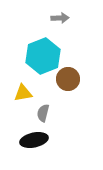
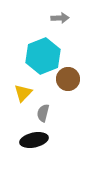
yellow triangle: rotated 36 degrees counterclockwise
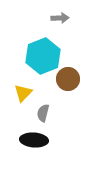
black ellipse: rotated 16 degrees clockwise
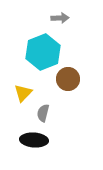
cyan hexagon: moved 4 px up
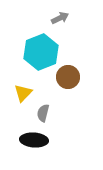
gray arrow: rotated 24 degrees counterclockwise
cyan hexagon: moved 2 px left
brown circle: moved 2 px up
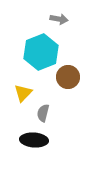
gray arrow: moved 1 px left, 1 px down; rotated 36 degrees clockwise
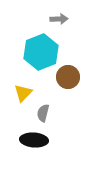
gray arrow: rotated 12 degrees counterclockwise
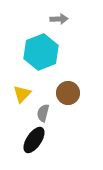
brown circle: moved 16 px down
yellow triangle: moved 1 px left, 1 px down
black ellipse: rotated 60 degrees counterclockwise
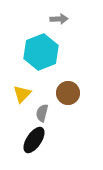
gray semicircle: moved 1 px left
